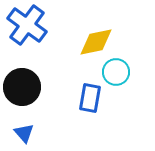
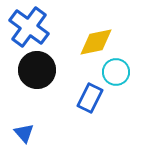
blue cross: moved 2 px right, 2 px down
black circle: moved 15 px right, 17 px up
blue rectangle: rotated 16 degrees clockwise
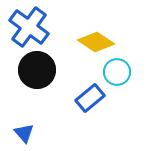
yellow diamond: rotated 45 degrees clockwise
cyan circle: moved 1 px right
blue rectangle: rotated 24 degrees clockwise
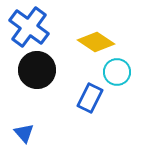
blue rectangle: rotated 24 degrees counterclockwise
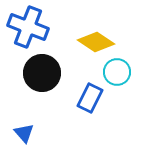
blue cross: moved 1 px left; rotated 15 degrees counterclockwise
black circle: moved 5 px right, 3 px down
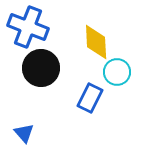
yellow diamond: rotated 54 degrees clockwise
black circle: moved 1 px left, 5 px up
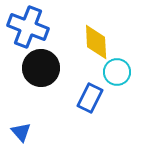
blue triangle: moved 3 px left, 1 px up
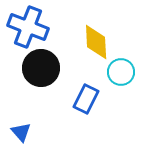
cyan circle: moved 4 px right
blue rectangle: moved 4 px left, 1 px down
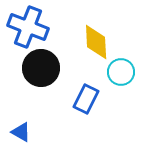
blue triangle: rotated 20 degrees counterclockwise
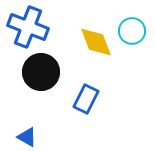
yellow diamond: rotated 18 degrees counterclockwise
black circle: moved 4 px down
cyan circle: moved 11 px right, 41 px up
blue triangle: moved 6 px right, 5 px down
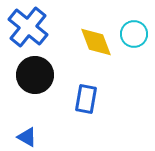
blue cross: rotated 18 degrees clockwise
cyan circle: moved 2 px right, 3 px down
black circle: moved 6 px left, 3 px down
blue rectangle: rotated 16 degrees counterclockwise
